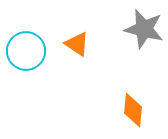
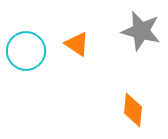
gray star: moved 3 px left, 2 px down
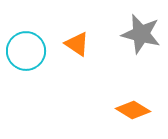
gray star: moved 3 px down
orange diamond: rotated 64 degrees counterclockwise
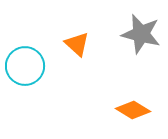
orange triangle: rotated 8 degrees clockwise
cyan circle: moved 1 px left, 15 px down
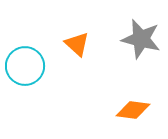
gray star: moved 5 px down
orange diamond: rotated 24 degrees counterclockwise
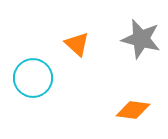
cyan circle: moved 8 px right, 12 px down
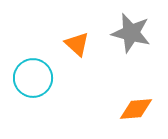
gray star: moved 10 px left, 6 px up
orange diamond: moved 3 px right, 1 px up; rotated 12 degrees counterclockwise
